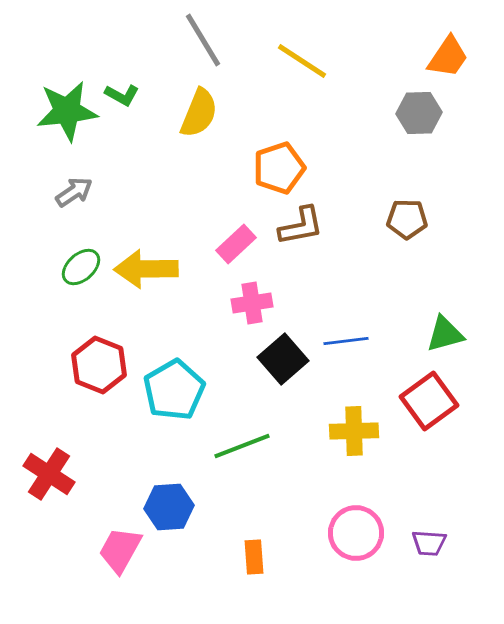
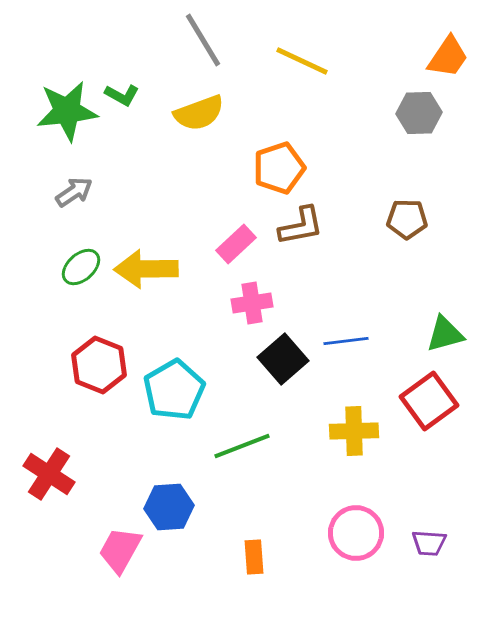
yellow line: rotated 8 degrees counterclockwise
yellow semicircle: rotated 48 degrees clockwise
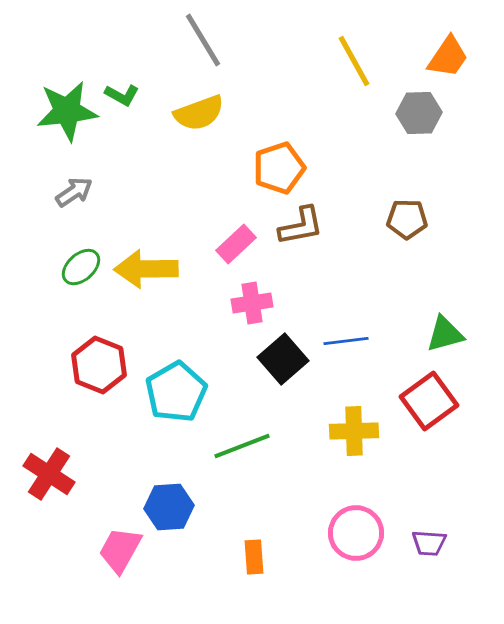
yellow line: moved 52 px right; rotated 36 degrees clockwise
cyan pentagon: moved 2 px right, 2 px down
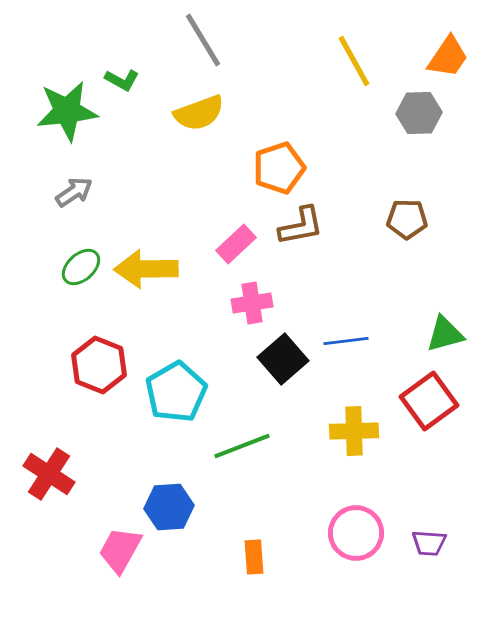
green L-shape: moved 15 px up
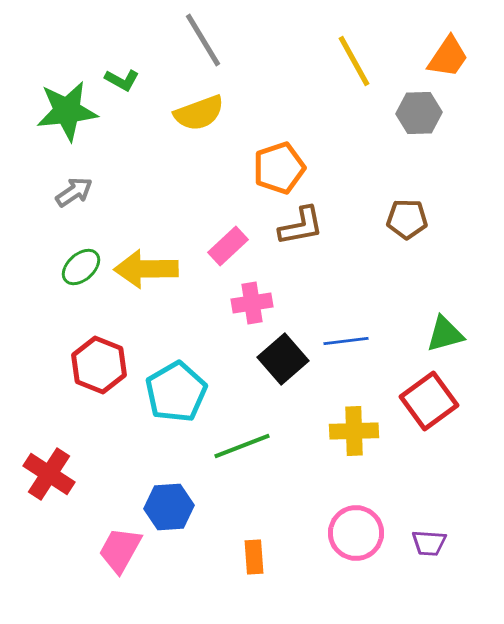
pink rectangle: moved 8 px left, 2 px down
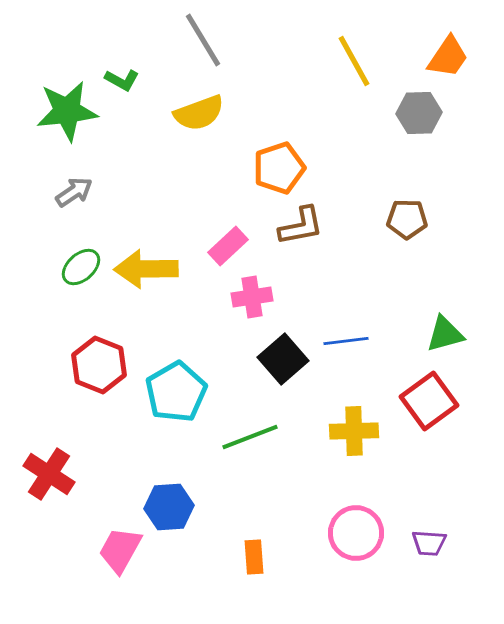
pink cross: moved 6 px up
green line: moved 8 px right, 9 px up
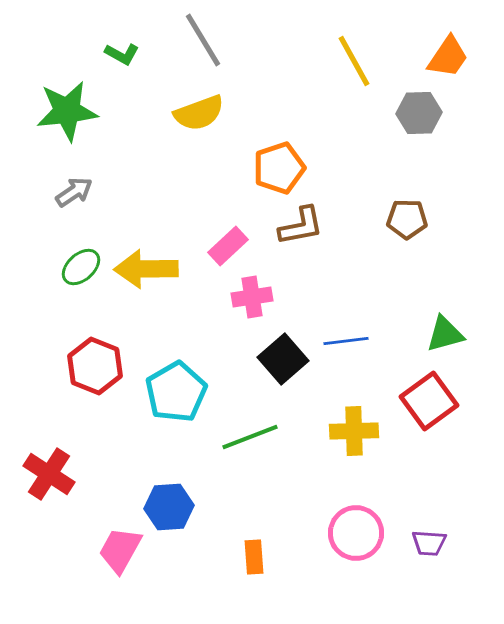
green L-shape: moved 26 px up
red hexagon: moved 4 px left, 1 px down
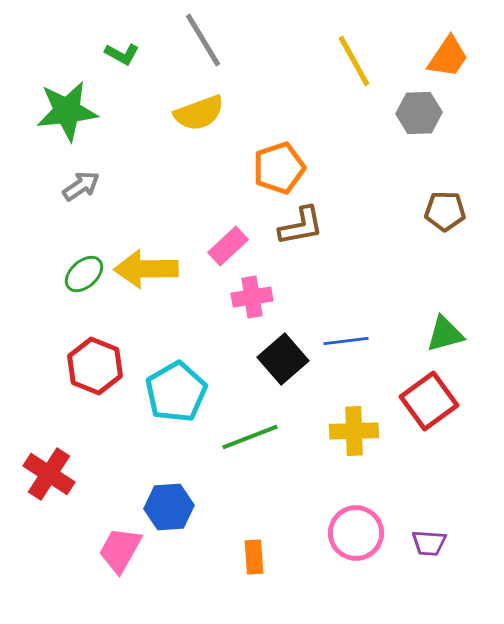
gray arrow: moved 7 px right, 6 px up
brown pentagon: moved 38 px right, 8 px up
green ellipse: moved 3 px right, 7 px down
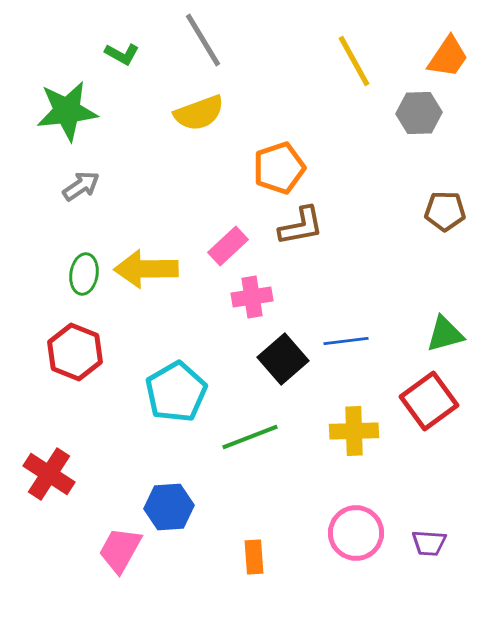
green ellipse: rotated 39 degrees counterclockwise
red hexagon: moved 20 px left, 14 px up
